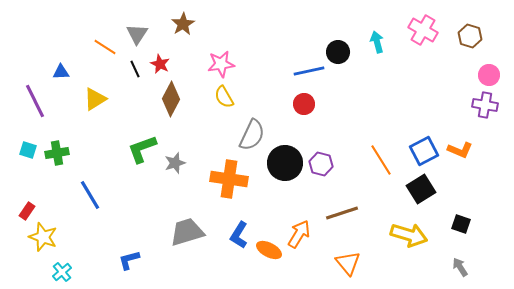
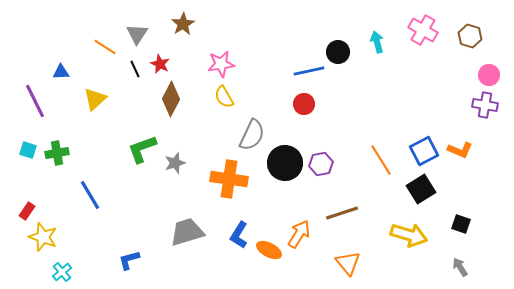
yellow triangle at (95, 99): rotated 10 degrees counterclockwise
purple hexagon at (321, 164): rotated 25 degrees counterclockwise
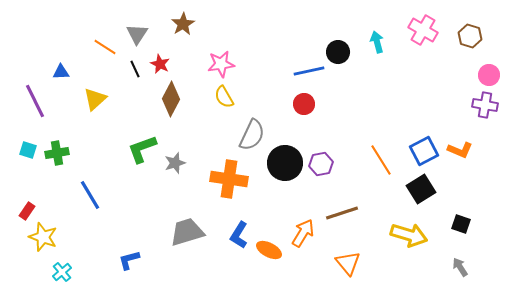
orange arrow at (299, 234): moved 4 px right, 1 px up
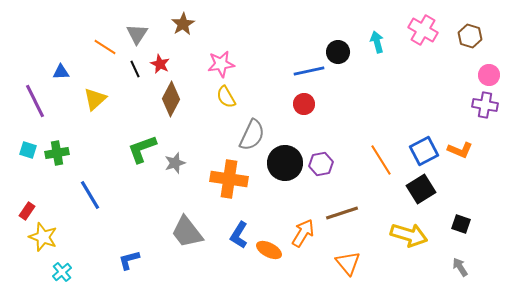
yellow semicircle at (224, 97): moved 2 px right
gray trapezoid at (187, 232): rotated 111 degrees counterclockwise
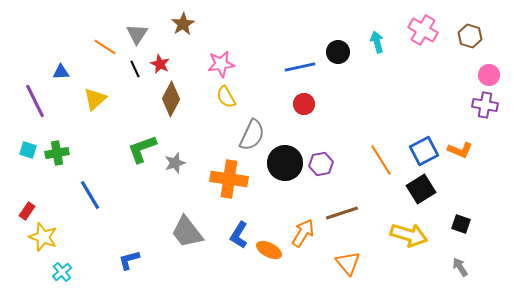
blue line at (309, 71): moved 9 px left, 4 px up
